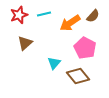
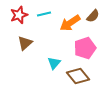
pink pentagon: rotated 25 degrees clockwise
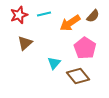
pink pentagon: rotated 20 degrees counterclockwise
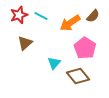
cyan line: moved 3 px left, 2 px down; rotated 40 degrees clockwise
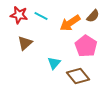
red star: rotated 30 degrees clockwise
pink pentagon: moved 1 px right, 2 px up
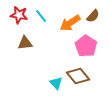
cyan line: rotated 24 degrees clockwise
brown triangle: rotated 35 degrees clockwise
cyan triangle: moved 2 px right, 20 px down; rotated 24 degrees counterclockwise
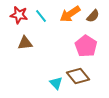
orange arrow: moved 9 px up
